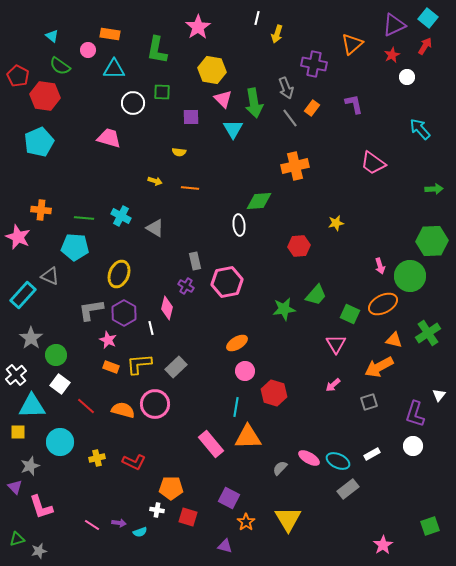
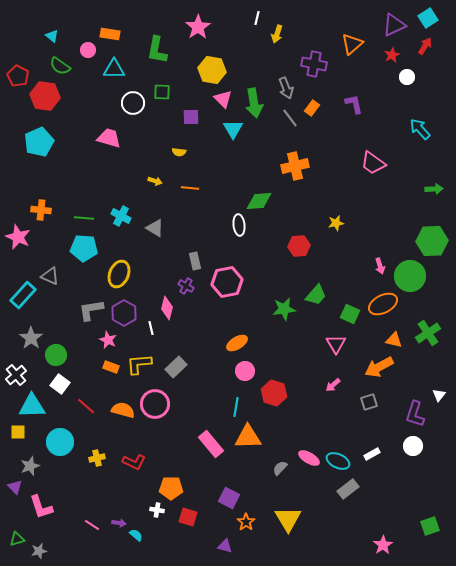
cyan square at (428, 18): rotated 18 degrees clockwise
cyan pentagon at (75, 247): moved 9 px right, 1 px down
cyan semicircle at (140, 532): moved 4 px left, 3 px down; rotated 120 degrees counterclockwise
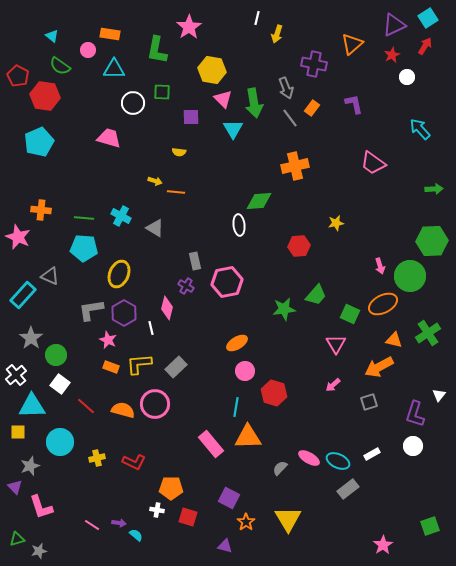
pink star at (198, 27): moved 9 px left
orange line at (190, 188): moved 14 px left, 4 px down
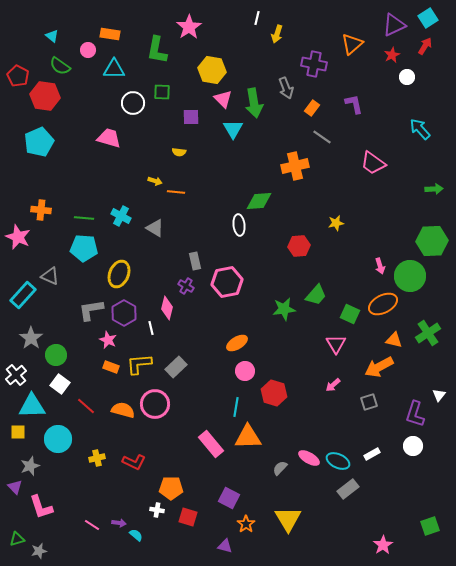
gray line at (290, 118): moved 32 px right, 19 px down; rotated 18 degrees counterclockwise
cyan circle at (60, 442): moved 2 px left, 3 px up
orange star at (246, 522): moved 2 px down
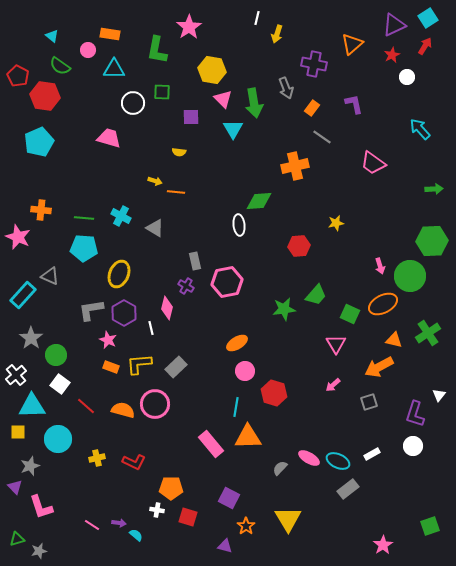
orange star at (246, 524): moved 2 px down
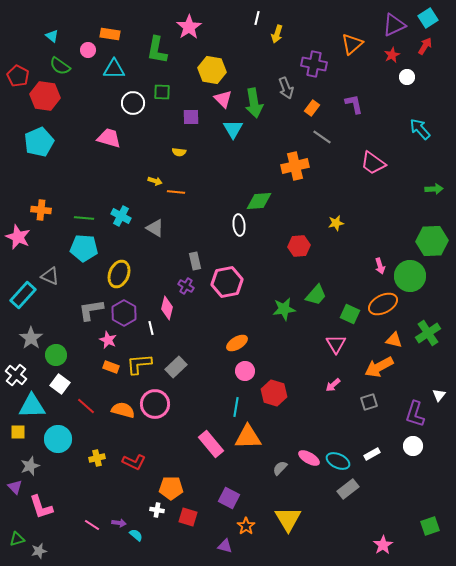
white cross at (16, 375): rotated 10 degrees counterclockwise
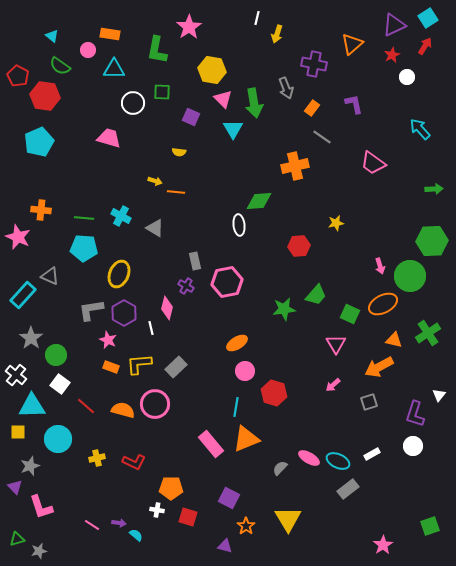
purple square at (191, 117): rotated 24 degrees clockwise
orange triangle at (248, 437): moved 2 px left, 2 px down; rotated 20 degrees counterclockwise
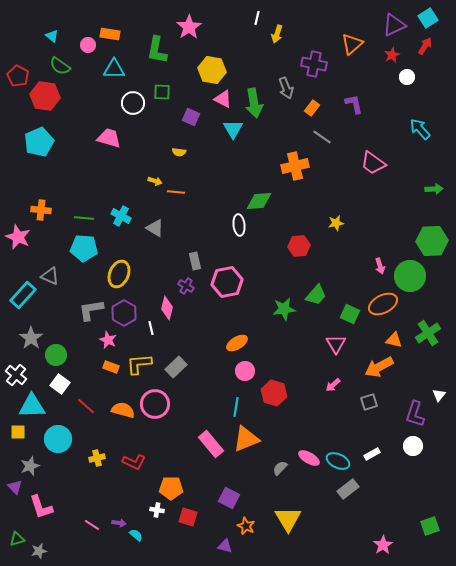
pink circle at (88, 50): moved 5 px up
pink triangle at (223, 99): rotated 18 degrees counterclockwise
orange star at (246, 526): rotated 12 degrees counterclockwise
